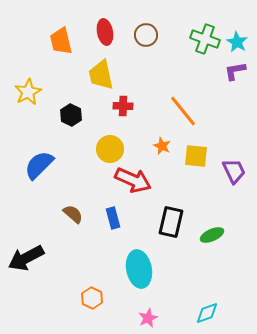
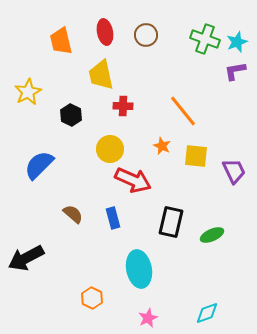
cyan star: rotated 20 degrees clockwise
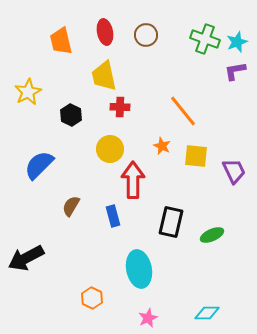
yellow trapezoid: moved 3 px right, 1 px down
red cross: moved 3 px left, 1 px down
red arrow: rotated 114 degrees counterclockwise
brown semicircle: moved 2 px left, 8 px up; rotated 100 degrees counterclockwise
blue rectangle: moved 2 px up
cyan diamond: rotated 20 degrees clockwise
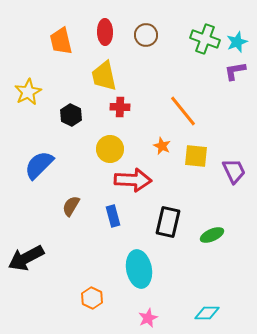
red ellipse: rotated 10 degrees clockwise
red arrow: rotated 93 degrees clockwise
black rectangle: moved 3 px left
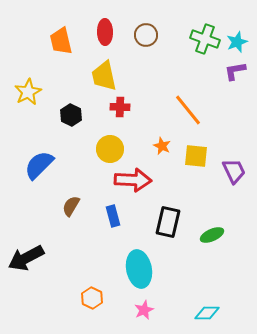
orange line: moved 5 px right, 1 px up
pink star: moved 4 px left, 8 px up
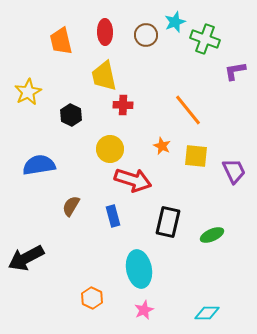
cyan star: moved 62 px left, 20 px up
red cross: moved 3 px right, 2 px up
blue semicircle: rotated 36 degrees clockwise
red arrow: rotated 15 degrees clockwise
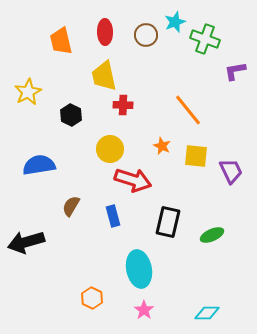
purple trapezoid: moved 3 px left
black arrow: moved 16 px up; rotated 12 degrees clockwise
pink star: rotated 12 degrees counterclockwise
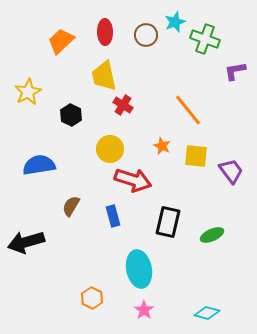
orange trapezoid: rotated 60 degrees clockwise
red cross: rotated 30 degrees clockwise
purple trapezoid: rotated 12 degrees counterclockwise
cyan diamond: rotated 15 degrees clockwise
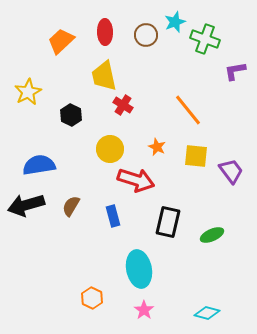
orange star: moved 5 px left, 1 px down
red arrow: moved 3 px right
black arrow: moved 37 px up
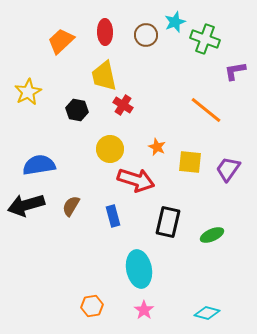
orange line: moved 18 px right; rotated 12 degrees counterclockwise
black hexagon: moved 6 px right, 5 px up; rotated 15 degrees counterclockwise
yellow square: moved 6 px left, 6 px down
purple trapezoid: moved 3 px left, 2 px up; rotated 108 degrees counterclockwise
orange hexagon: moved 8 px down; rotated 25 degrees clockwise
